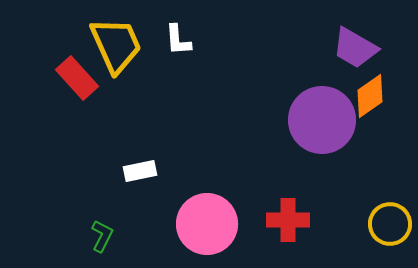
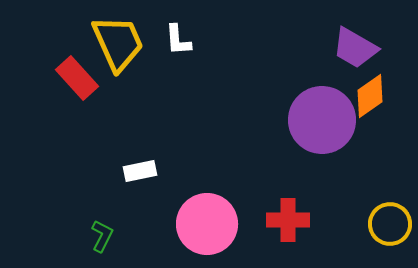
yellow trapezoid: moved 2 px right, 2 px up
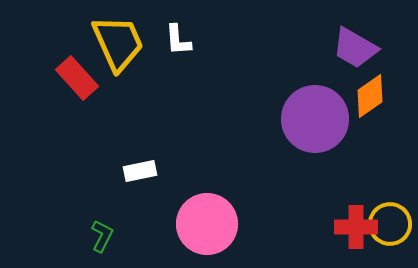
purple circle: moved 7 px left, 1 px up
red cross: moved 68 px right, 7 px down
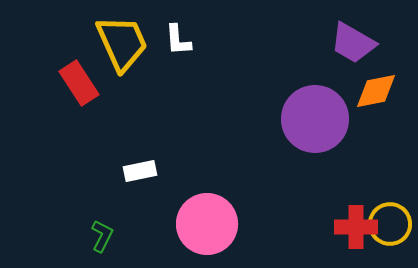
yellow trapezoid: moved 4 px right
purple trapezoid: moved 2 px left, 5 px up
red rectangle: moved 2 px right, 5 px down; rotated 9 degrees clockwise
orange diamond: moved 6 px right, 5 px up; rotated 24 degrees clockwise
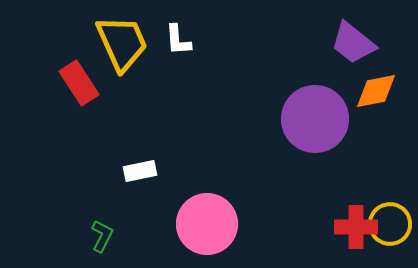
purple trapezoid: rotated 9 degrees clockwise
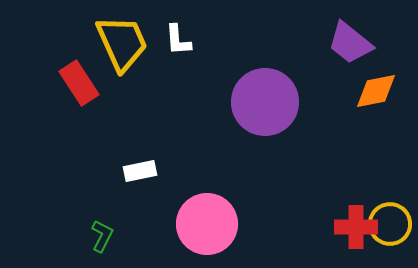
purple trapezoid: moved 3 px left
purple circle: moved 50 px left, 17 px up
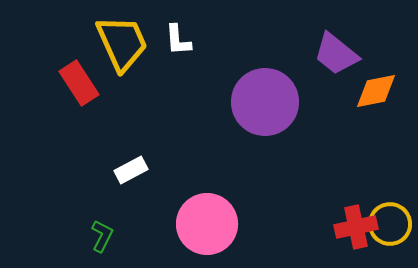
purple trapezoid: moved 14 px left, 11 px down
white rectangle: moved 9 px left, 1 px up; rotated 16 degrees counterclockwise
red cross: rotated 12 degrees counterclockwise
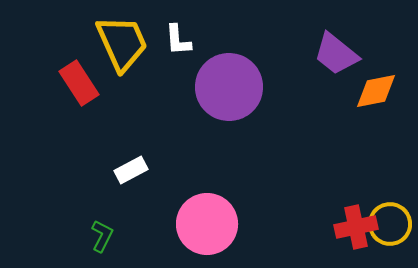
purple circle: moved 36 px left, 15 px up
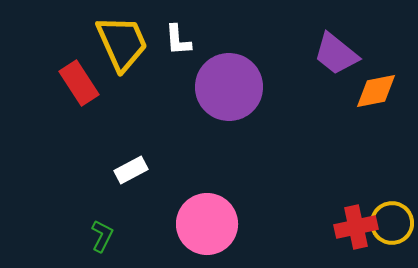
yellow circle: moved 2 px right, 1 px up
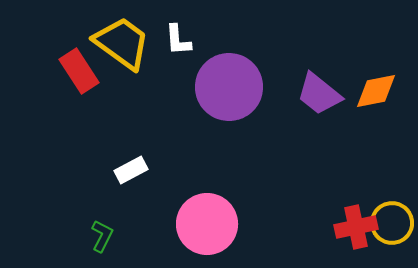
yellow trapezoid: rotated 30 degrees counterclockwise
purple trapezoid: moved 17 px left, 40 px down
red rectangle: moved 12 px up
